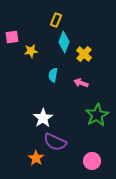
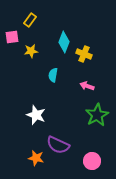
yellow rectangle: moved 26 px left; rotated 16 degrees clockwise
yellow cross: rotated 21 degrees counterclockwise
pink arrow: moved 6 px right, 3 px down
white star: moved 7 px left, 3 px up; rotated 18 degrees counterclockwise
purple semicircle: moved 3 px right, 3 px down
orange star: rotated 21 degrees counterclockwise
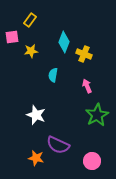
pink arrow: rotated 48 degrees clockwise
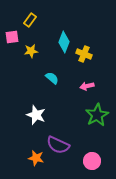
cyan semicircle: moved 1 px left, 3 px down; rotated 120 degrees clockwise
pink arrow: rotated 80 degrees counterclockwise
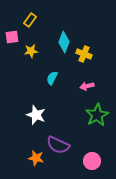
cyan semicircle: rotated 104 degrees counterclockwise
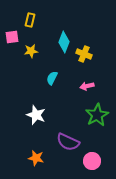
yellow rectangle: rotated 24 degrees counterclockwise
purple semicircle: moved 10 px right, 3 px up
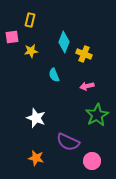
cyan semicircle: moved 2 px right, 3 px up; rotated 48 degrees counterclockwise
white star: moved 3 px down
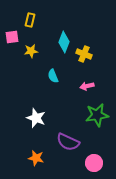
cyan semicircle: moved 1 px left, 1 px down
green star: rotated 20 degrees clockwise
pink circle: moved 2 px right, 2 px down
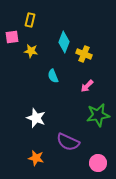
yellow star: rotated 16 degrees clockwise
pink arrow: rotated 32 degrees counterclockwise
green star: moved 1 px right
pink circle: moved 4 px right
